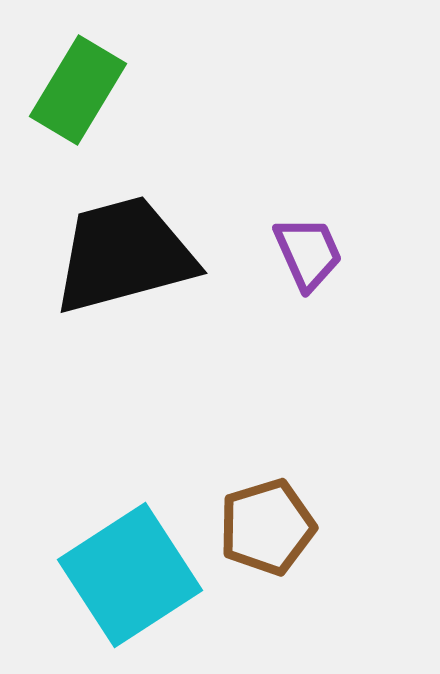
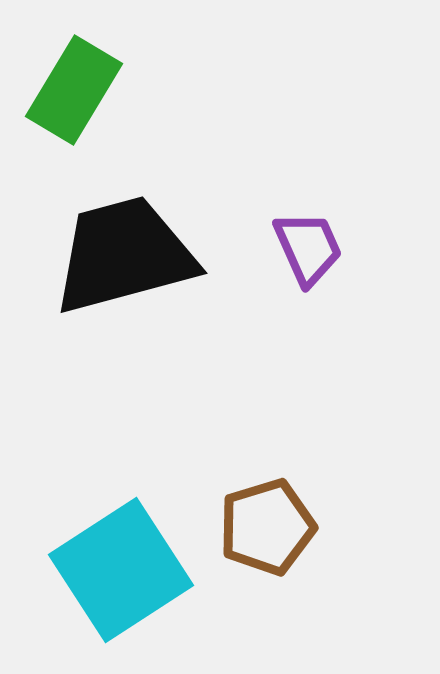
green rectangle: moved 4 px left
purple trapezoid: moved 5 px up
cyan square: moved 9 px left, 5 px up
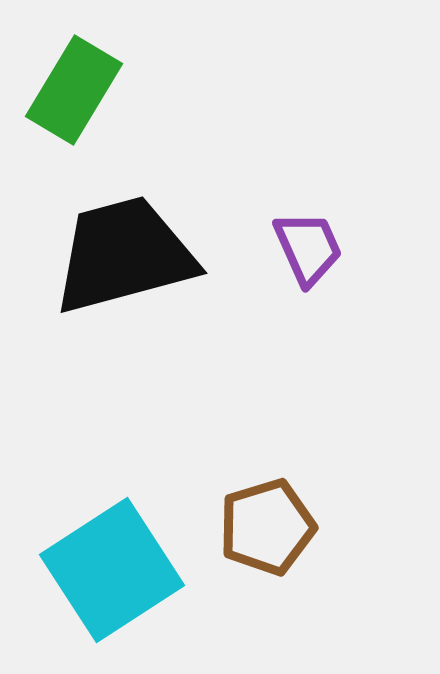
cyan square: moved 9 px left
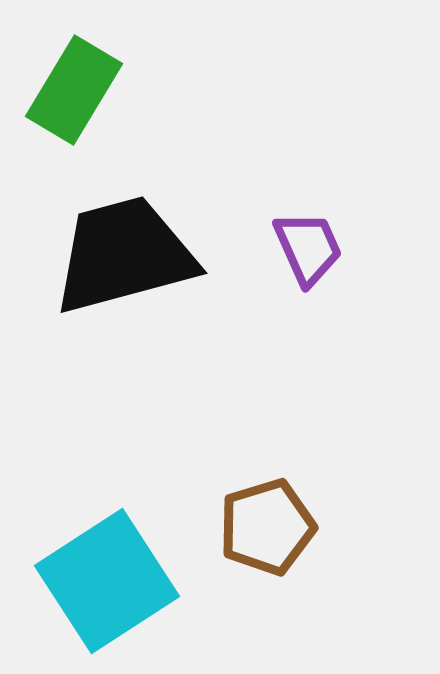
cyan square: moved 5 px left, 11 px down
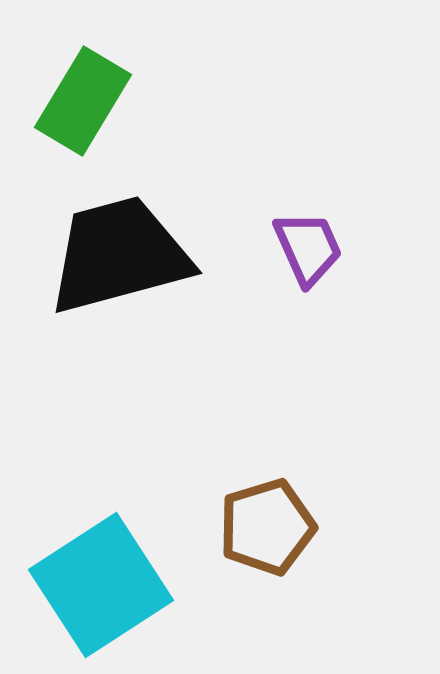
green rectangle: moved 9 px right, 11 px down
black trapezoid: moved 5 px left
cyan square: moved 6 px left, 4 px down
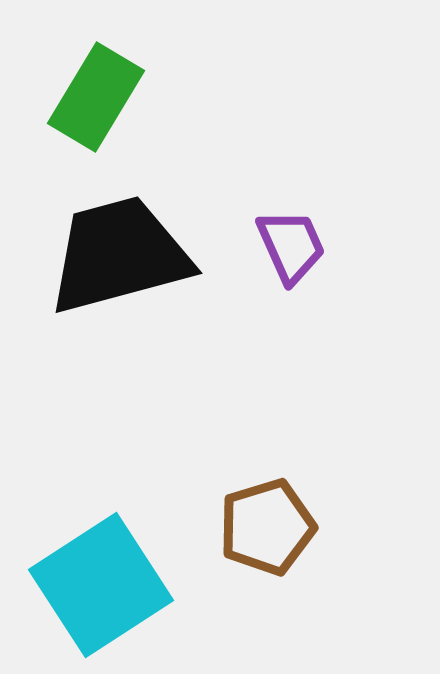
green rectangle: moved 13 px right, 4 px up
purple trapezoid: moved 17 px left, 2 px up
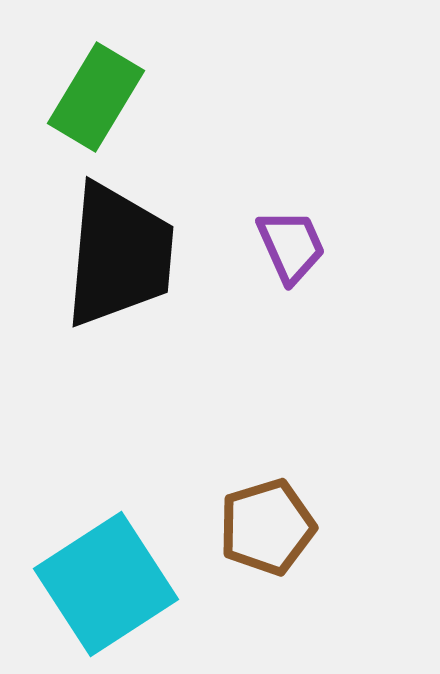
black trapezoid: rotated 110 degrees clockwise
cyan square: moved 5 px right, 1 px up
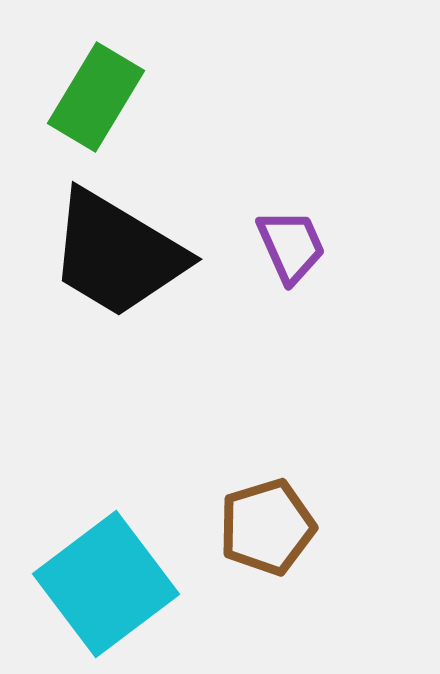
black trapezoid: moved 2 px left, 1 px up; rotated 116 degrees clockwise
cyan square: rotated 4 degrees counterclockwise
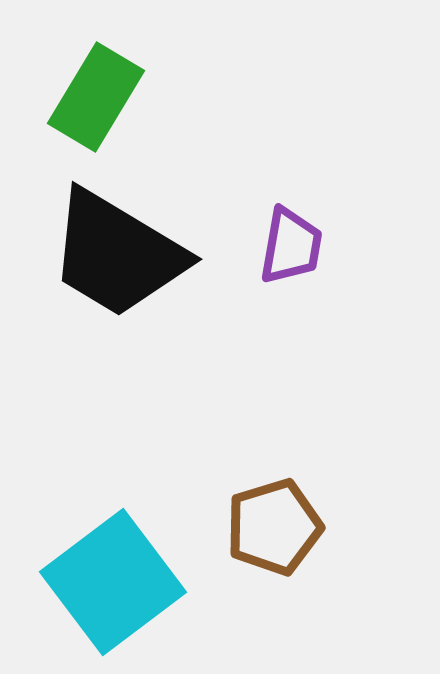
purple trapezoid: rotated 34 degrees clockwise
brown pentagon: moved 7 px right
cyan square: moved 7 px right, 2 px up
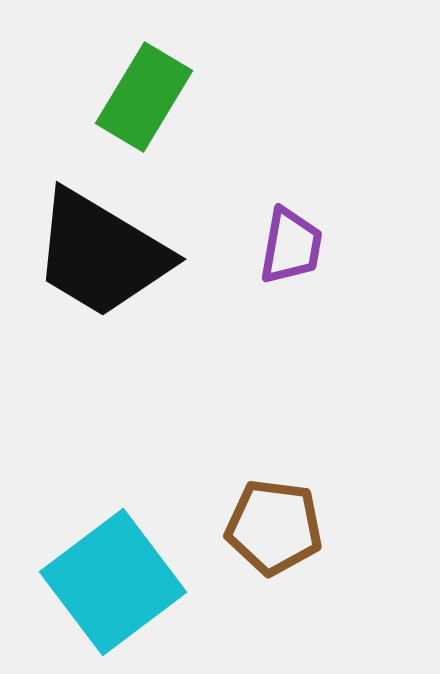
green rectangle: moved 48 px right
black trapezoid: moved 16 px left
brown pentagon: rotated 24 degrees clockwise
